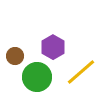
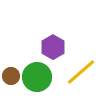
brown circle: moved 4 px left, 20 px down
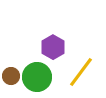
yellow line: rotated 12 degrees counterclockwise
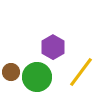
brown circle: moved 4 px up
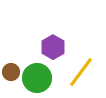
green circle: moved 1 px down
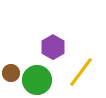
brown circle: moved 1 px down
green circle: moved 2 px down
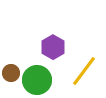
yellow line: moved 3 px right, 1 px up
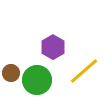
yellow line: rotated 12 degrees clockwise
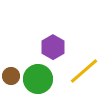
brown circle: moved 3 px down
green circle: moved 1 px right, 1 px up
